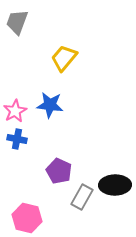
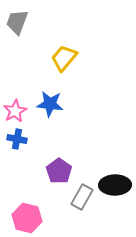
blue star: moved 1 px up
purple pentagon: rotated 10 degrees clockwise
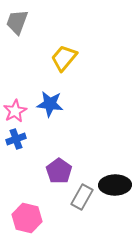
blue cross: moved 1 px left; rotated 30 degrees counterclockwise
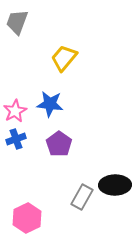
purple pentagon: moved 27 px up
pink hexagon: rotated 20 degrees clockwise
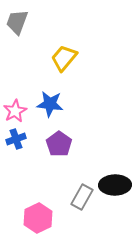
pink hexagon: moved 11 px right
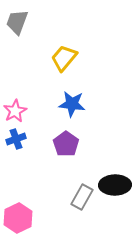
blue star: moved 22 px right
purple pentagon: moved 7 px right
pink hexagon: moved 20 px left
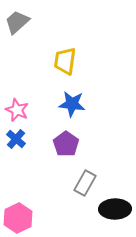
gray trapezoid: rotated 28 degrees clockwise
yellow trapezoid: moved 1 px right, 3 px down; rotated 32 degrees counterclockwise
pink star: moved 2 px right, 1 px up; rotated 20 degrees counterclockwise
blue cross: rotated 30 degrees counterclockwise
black ellipse: moved 24 px down
gray rectangle: moved 3 px right, 14 px up
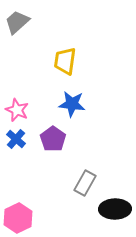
purple pentagon: moved 13 px left, 5 px up
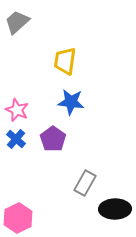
blue star: moved 1 px left, 2 px up
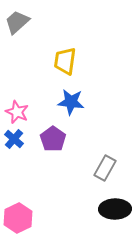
pink star: moved 2 px down
blue cross: moved 2 px left
gray rectangle: moved 20 px right, 15 px up
